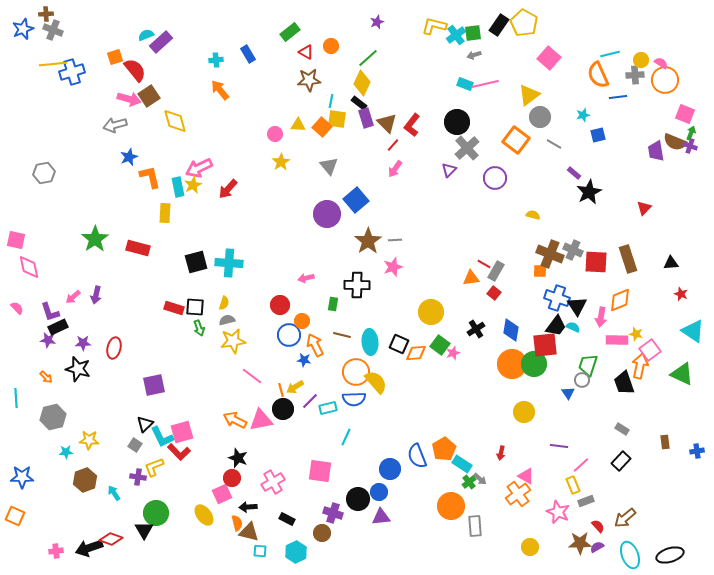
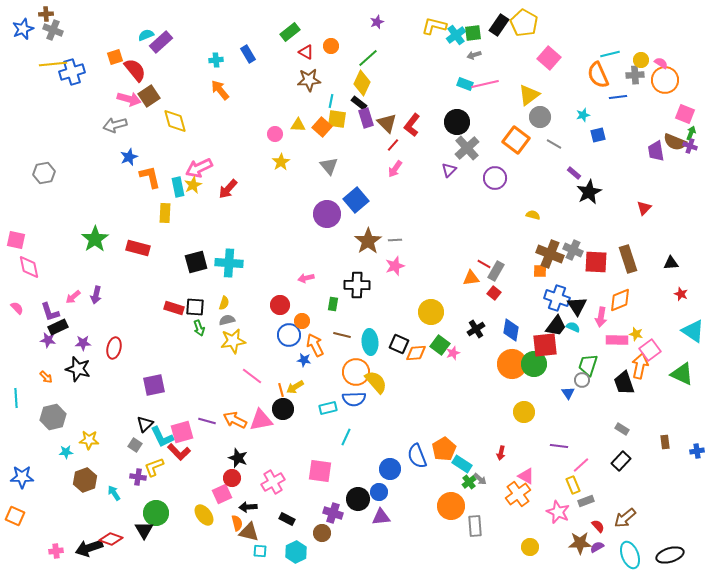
pink star at (393, 267): moved 2 px right, 1 px up
purple line at (310, 401): moved 103 px left, 20 px down; rotated 60 degrees clockwise
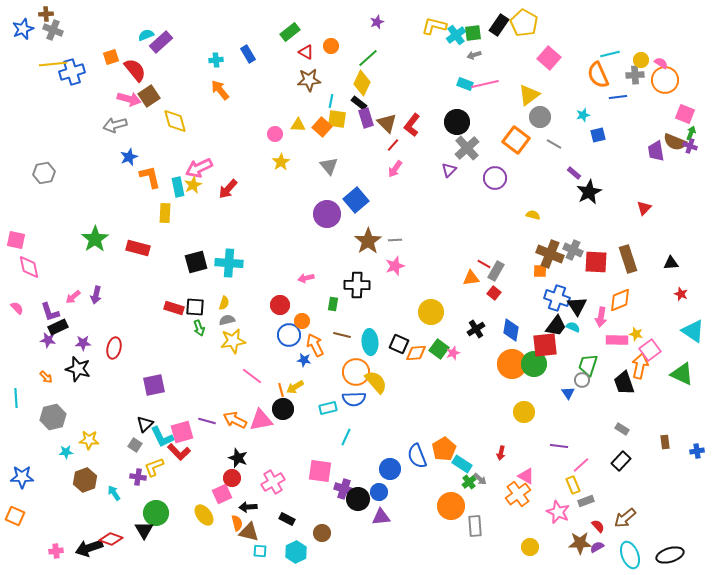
orange square at (115, 57): moved 4 px left
green square at (440, 345): moved 1 px left, 4 px down
purple cross at (333, 513): moved 11 px right, 24 px up
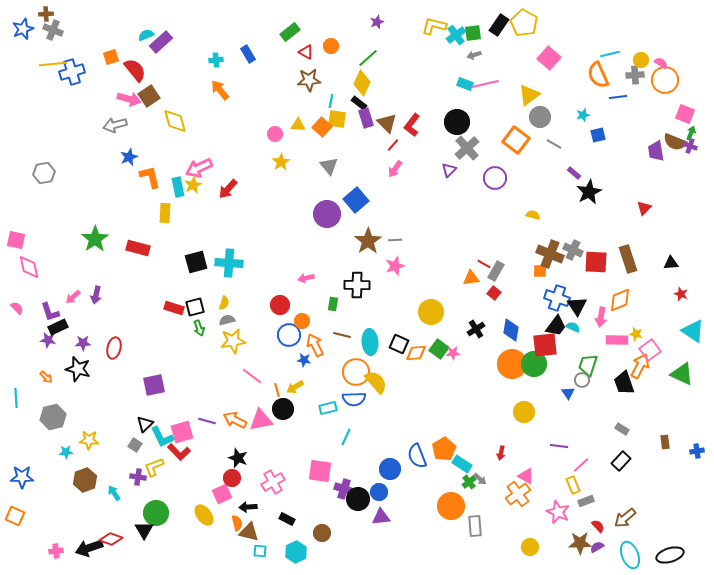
black square at (195, 307): rotated 18 degrees counterclockwise
pink star at (453, 353): rotated 16 degrees clockwise
orange arrow at (640, 366): rotated 15 degrees clockwise
orange line at (281, 390): moved 4 px left
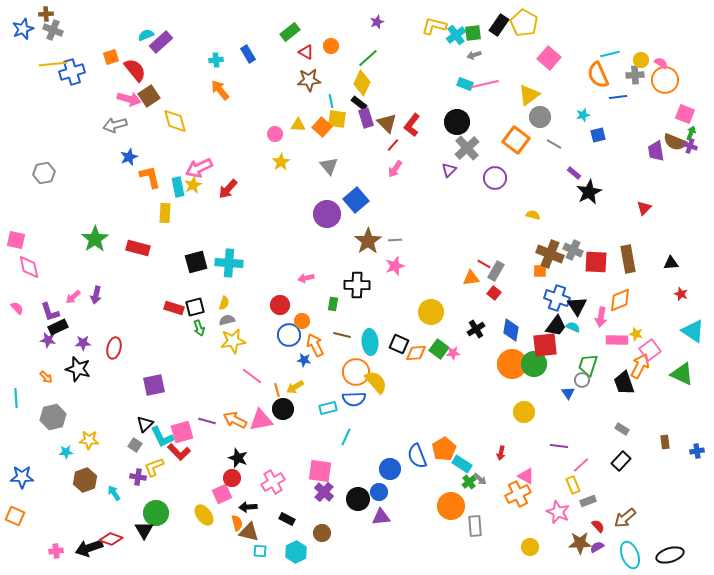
cyan line at (331, 101): rotated 24 degrees counterclockwise
brown rectangle at (628, 259): rotated 8 degrees clockwise
purple cross at (344, 489): moved 20 px left, 3 px down; rotated 24 degrees clockwise
orange cross at (518, 494): rotated 10 degrees clockwise
gray rectangle at (586, 501): moved 2 px right
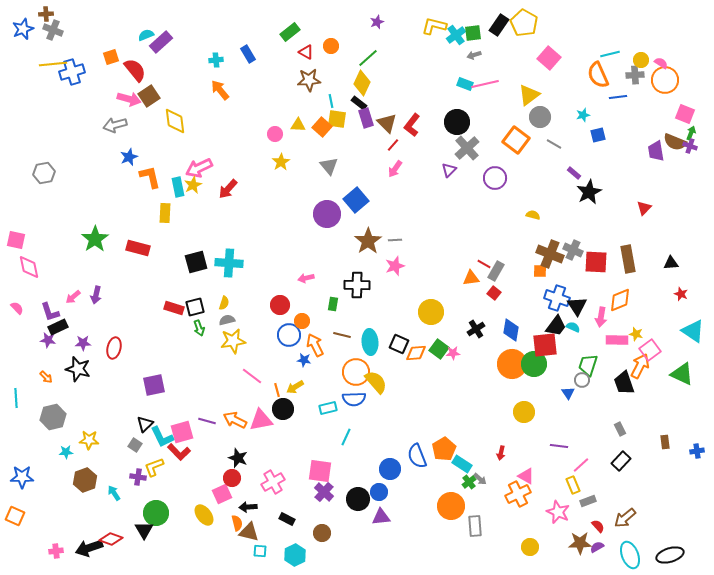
yellow diamond at (175, 121): rotated 8 degrees clockwise
gray rectangle at (622, 429): moved 2 px left; rotated 32 degrees clockwise
cyan hexagon at (296, 552): moved 1 px left, 3 px down
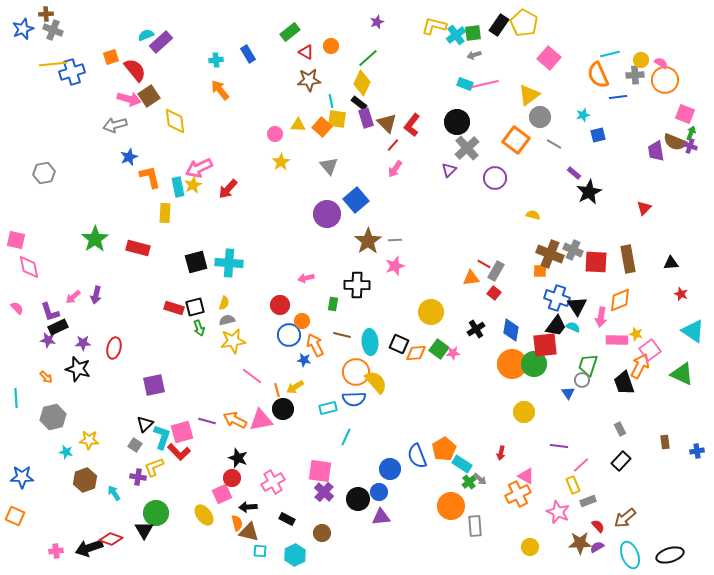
cyan L-shape at (162, 437): rotated 135 degrees counterclockwise
cyan star at (66, 452): rotated 16 degrees clockwise
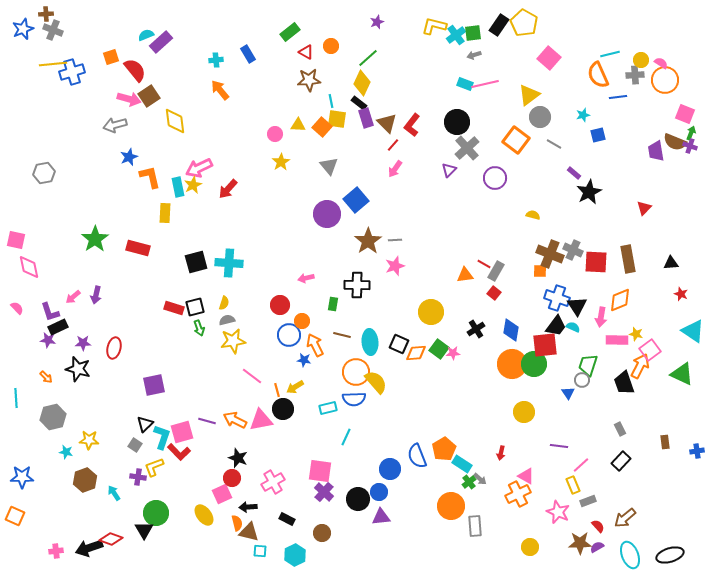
orange triangle at (471, 278): moved 6 px left, 3 px up
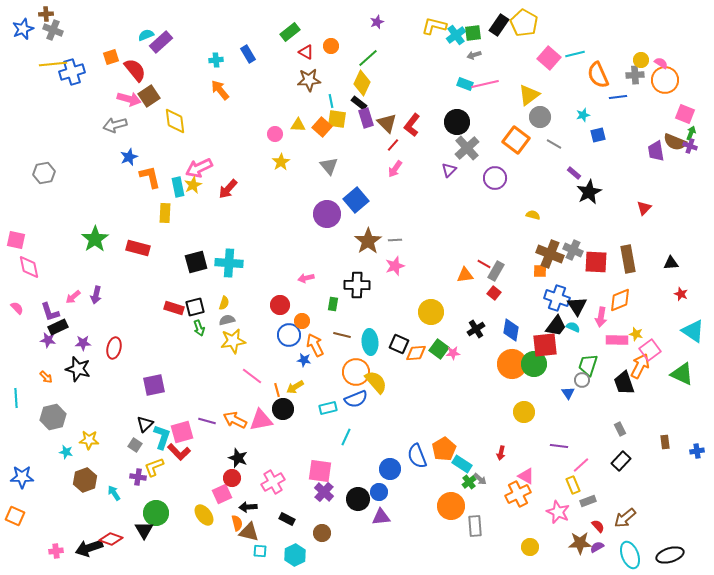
cyan line at (610, 54): moved 35 px left
blue semicircle at (354, 399): moved 2 px right; rotated 20 degrees counterclockwise
